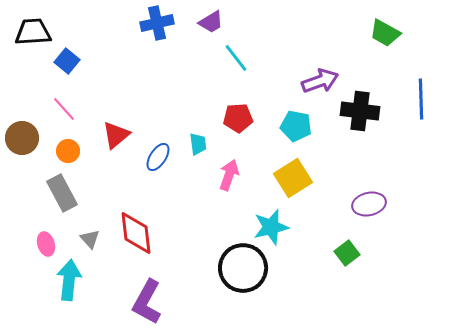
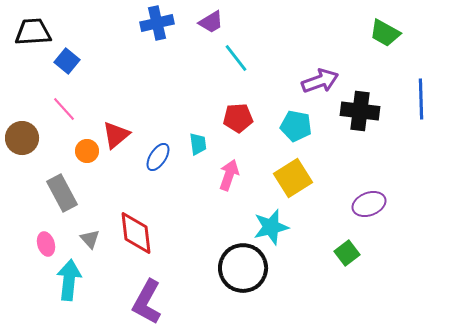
orange circle: moved 19 px right
purple ellipse: rotated 8 degrees counterclockwise
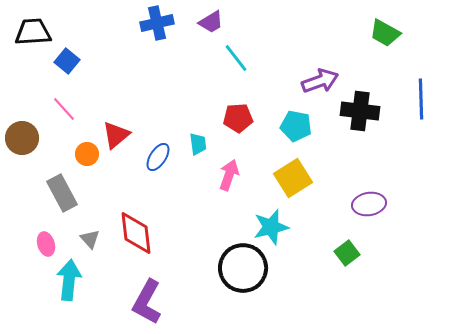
orange circle: moved 3 px down
purple ellipse: rotated 12 degrees clockwise
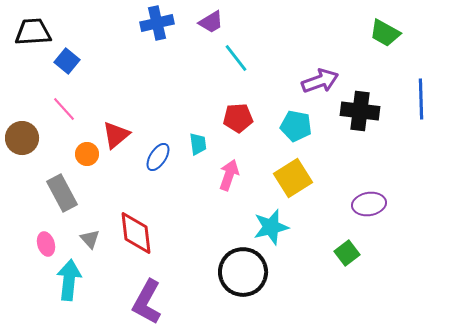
black circle: moved 4 px down
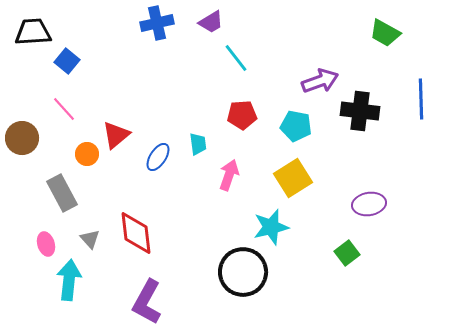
red pentagon: moved 4 px right, 3 px up
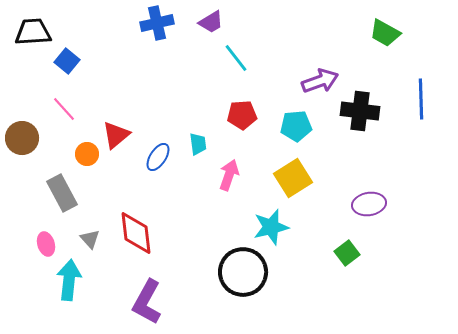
cyan pentagon: rotated 16 degrees counterclockwise
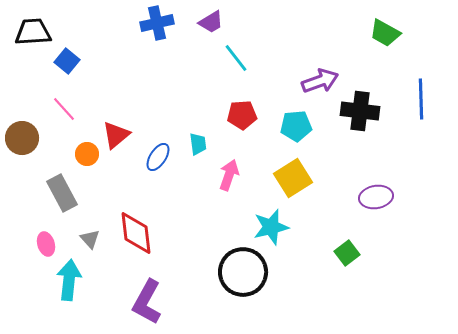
purple ellipse: moved 7 px right, 7 px up
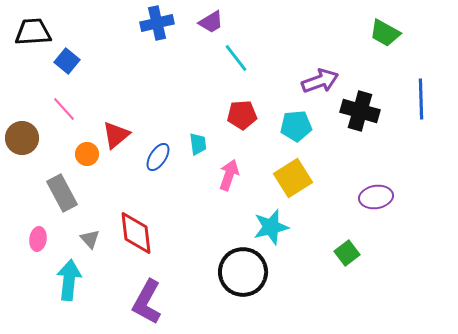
black cross: rotated 9 degrees clockwise
pink ellipse: moved 8 px left, 5 px up; rotated 25 degrees clockwise
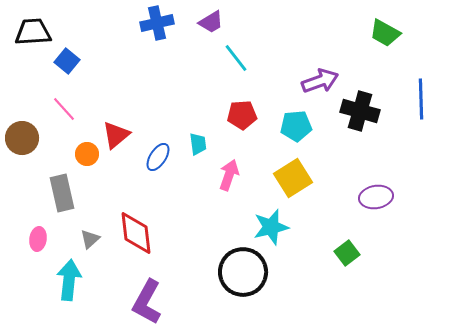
gray rectangle: rotated 15 degrees clockwise
gray triangle: rotated 30 degrees clockwise
